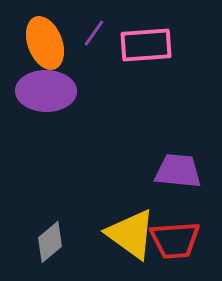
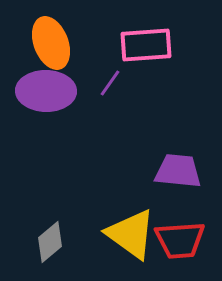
purple line: moved 16 px right, 50 px down
orange ellipse: moved 6 px right
red trapezoid: moved 5 px right
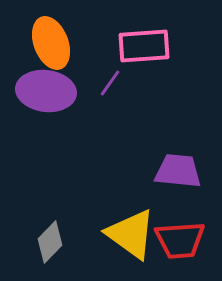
pink rectangle: moved 2 px left, 1 px down
purple ellipse: rotated 6 degrees clockwise
gray diamond: rotated 6 degrees counterclockwise
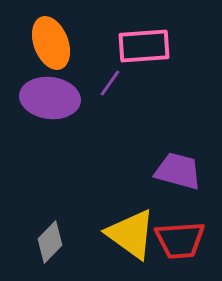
purple ellipse: moved 4 px right, 7 px down
purple trapezoid: rotated 9 degrees clockwise
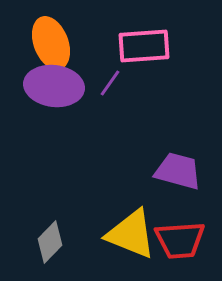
purple ellipse: moved 4 px right, 12 px up
yellow triangle: rotated 14 degrees counterclockwise
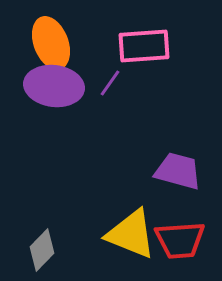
gray diamond: moved 8 px left, 8 px down
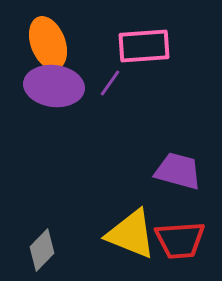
orange ellipse: moved 3 px left
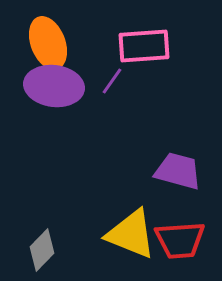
purple line: moved 2 px right, 2 px up
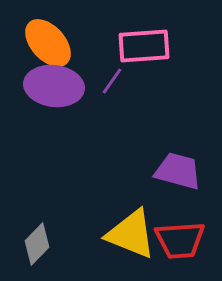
orange ellipse: rotated 21 degrees counterclockwise
gray diamond: moved 5 px left, 6 px up
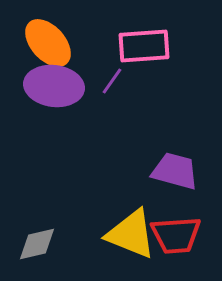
purple trapezoid: moved 3 px left
red trapezoid: moved 4 px left, 5 px up
gray diamond: rotated 33 degrees clockwise
